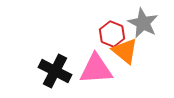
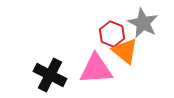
black cross: moved 5 px left, 4 px down
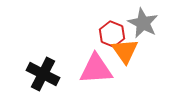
orange triangle: rotated 16 degrees clockwise
black cross: moved 7 px left, 1 px up
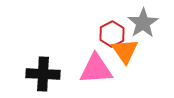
gray star: rotated 12 degrees clockwise
red hexagon: rotated 10 degrees clockwise
black cross: rotated 24 degrees counterclockwise
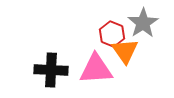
red hexagon: rotated 10 degrees counterclockwise
black cross: moved 8 px right, 4 px up
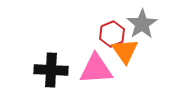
gray star: moved 1 px left, 1 px down
red hexagon: rotated 15 degrees clockwise
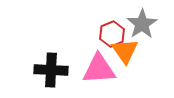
pink triangle: moved 3 px right
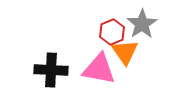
red hexagon: moved 2 px up
orange triangle: moved 1 px down
pink triangle: rotated 15 degrees clockwise
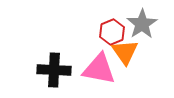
black cross: moved 3 px right
